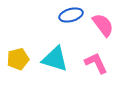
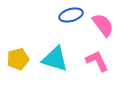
pink L-shape: moved 1 px right, 2 px up
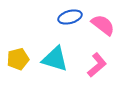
blue ellipse: moved 1 px left, 2 px down
pink semicircle: rotated 15 degrees counterclockwise
pink L-shape: moved 4 px down; rotated 75 degrees clockwise
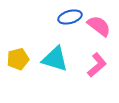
pink semicircle: moved 4 px left, 1 px down
